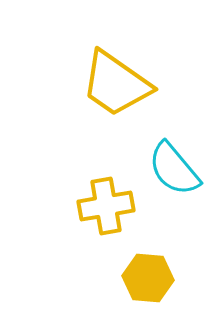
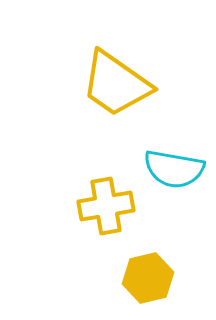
cyan semicircle: rotated 40 degrees counterclockwise
yellow hexagon: rotated 18 degrees counterclockwise
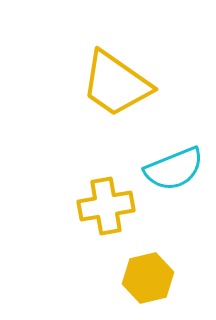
cyan semicircle: rotated 32 degrees counterclockwise
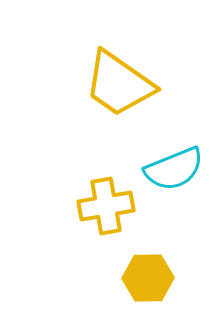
yellow trapezoid: moved 3 px right
yellow hexagon: rotated 12 degrees clockwise
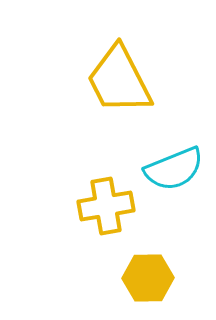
yellow trapezoid: moved 4 px up; rotated 28 degrees clockwise
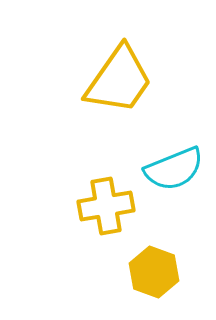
yellow trapezoid: rotated 118 degrees counterclockwise
yellow hexagon: moved 6 px right, 6 px up; rotated 21 degrees clockwise
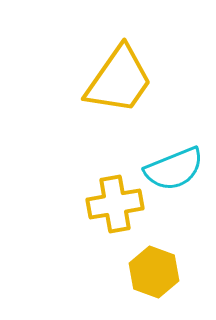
yellow cross: moved 9 px right, 2 px up
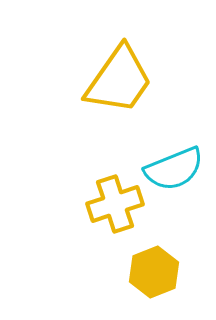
yellow cross: rotated 8 degrees counterclockwise
yellow hexagon: rotated 18 degrees clockwise
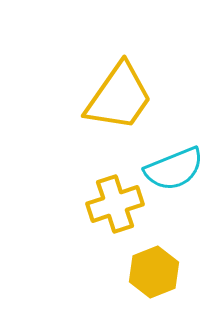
yellow trapezoid: moved 17 px down
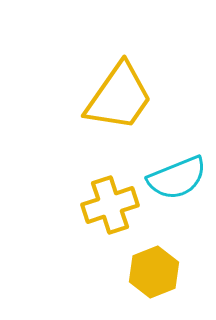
cyan semicircle: moved 3 px right, 9 px down
yellow cross: moved 5 px left, 1 px down
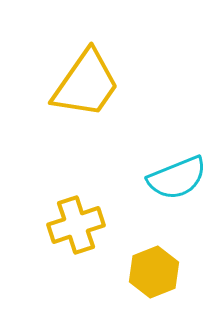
yellow trapezoid: moved 33 px left, 13 px up
yellow cross: moved 34 px left, 20 px down
